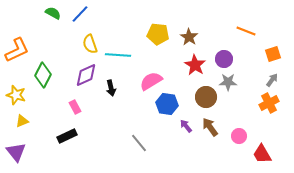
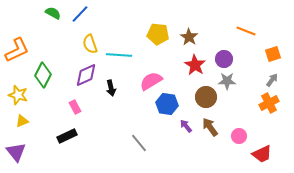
cyan line: moved 1 px right
gray star: moved 1 px left, 1 px up
yellow star: moved 2 px right
red trapezoid: rotated 85 degrees counterclockwise
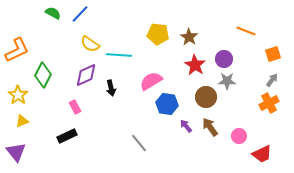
yellow semicircle: rotated 36 degrees counterclockwise
yellow star: rotated 18 degrees clockwise
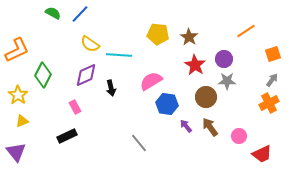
orange line: rotated 54 degrees counterclockwise
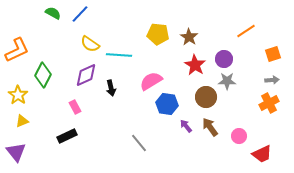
gray arrow: rotated 48 degrees clockwise
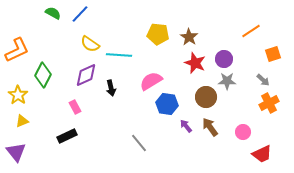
orange line: moved 5 px right
red star: moved 2 px up; rotated 10 degrees counterclockwise
gray arrow: moved 9 px left; rotated 48 degrees clockwise
pink circle: moved 4 px right, 4 px up
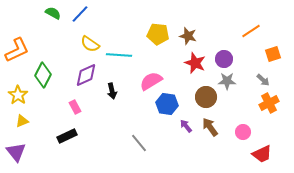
brown star: moved 1 px left, 1 px up; rotated 18 degrees counterclockwise
black arrow: moved 1 px right, 3 px down
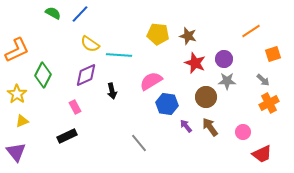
yellow star: moved 1 px left, 1 px up
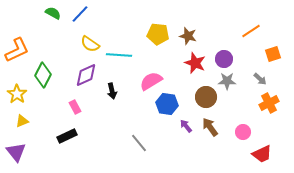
gray arrow: moved 3 px left, 1 px up
